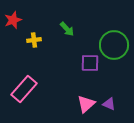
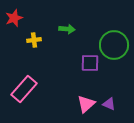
red star: moved 1 px right, 2 px up
green arrow: rotated 42 degrees counterclockwise
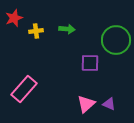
yellow cross: moved 2 px right, 9 px up
green circle: moved 2 px right, 5 px up
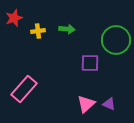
yellow cross: moved 2 px right
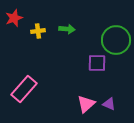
purple square: moved 7 px right
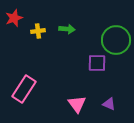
pink rectangle: rotated 8 degrees counterclockwise
pink triangle: moved 9 px left; rotated 24 degrees counterclockwise
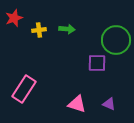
yellow cross: moved 1 px right, 1 px up
pink triangle: rotated 36 degrees counterclockwise
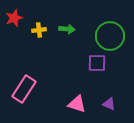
green circle: moved 6 px left, 4 px up
